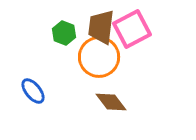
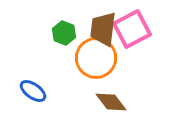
brown trapezoid: moved 2 px right, 2 px down
orange circle: moved 3 px left, 1 px down
blue ellipse: rotated 16 degrees counterclockwise
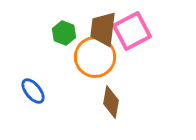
pink square: moved 2 px down
orange circle: moved 1 px left, 1 px up
blue ellipse: rotated 16 degrees clockwise
brown diamond: rotated 48 degrees clockwise
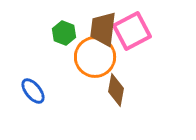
brown diamond: moved 5 px right, 12 px up
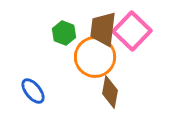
pink square: rotated 18 degrees counterclockwise
brown diamond: moved 6 px left, 2 px down
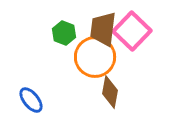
blue ellipse: moved 2 px left, 9 px down
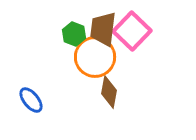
green hexagon: moved 10 px right, 1 px down
brown diamond: moved 1 px left
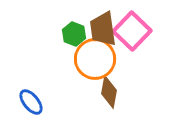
brown trapezoid: rotated 15 degrees counterclockwise
orange circle: moved 2 px down
blue ellipse: moved 2 px down
